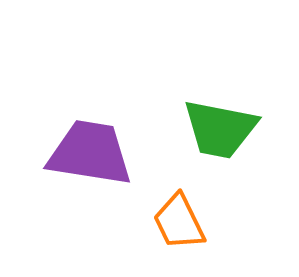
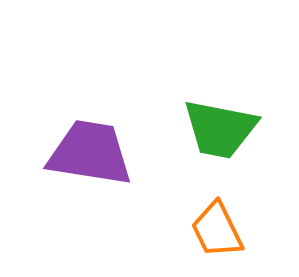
orange trapezoid: moved 38 px right, 8 px down
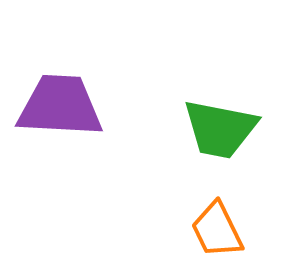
purple trapezoid: moved 30 px left, 47 px up; rotated 6 degrees counterclockwise
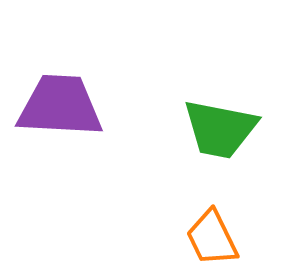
orange trapezoid: moved 5 px left, 8 px down
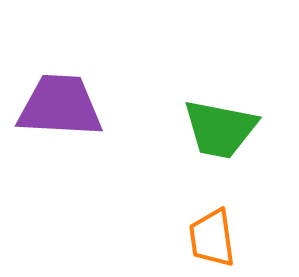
orange trapezoid: rotated 18 degrees clockwise
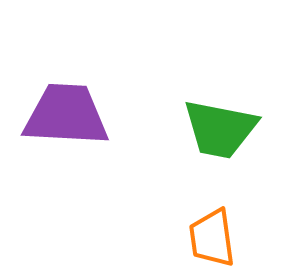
purple trapezoid: moved 6 px right, 9 px down
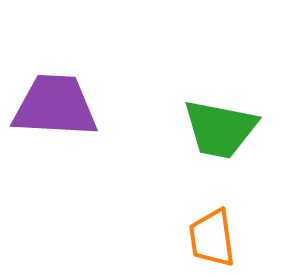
purple trapezoid: moved 11 px left, 9 px up
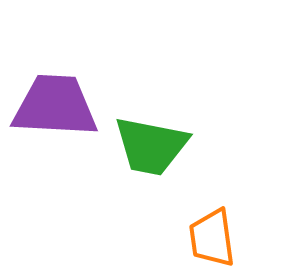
green trapezoid: moved 69 px left, 17 px down
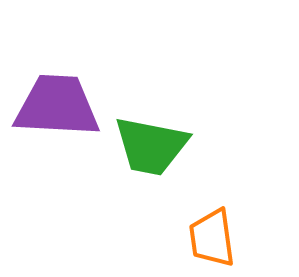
purple trapezoid: moved 2 px right
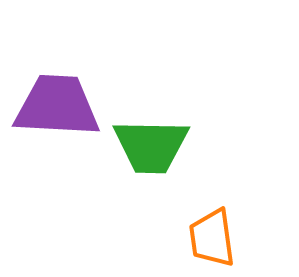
green trapezoid: rotated 10 degrees counterclockwise
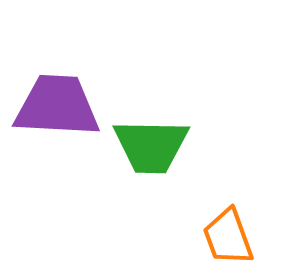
orange trapezoid: moved 16 px right, 1 px up; rotated 12 degrees counterclockwise
